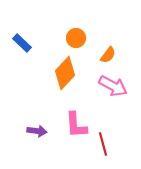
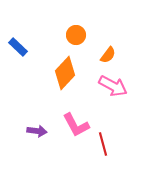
orange circle: moved 3 px up
blue rectangle: moved 4 px left, 4 px down
pink L-shape: rotated 24 degrees counterclockwise
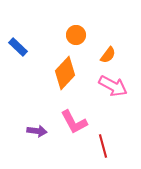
pink L-shape: moved 2 px left, 3 px up
red line: moved 2 px down
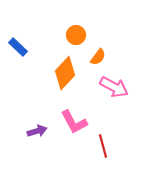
orange semicircle: moved 10 px left, 2 px down
pink arrow: moved 1 px right, 1 px down
purple arrow: rotated 24 degrees counterclockwise
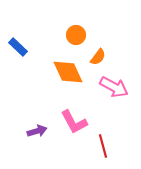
orange diamond: moved 3 px right, 1 px up; rotated 68 degrees counterclockwise
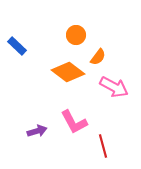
blue rectangle: moved 1 px left, 1 px up
orange diamond: rotated 28 degrees counterclockwise
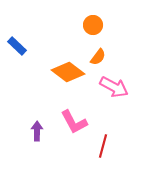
orange circle: moved 17 px right, 10 px up
purple arrow: rotated 72 degrees counterclockwise
red line: rotated 30 degrees clockwise
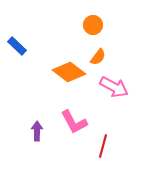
orange diamond: moved 1 px right
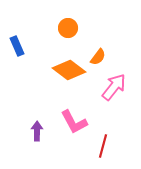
orange circle: moved 25 px left, 3 px down
blue rectangle: rotated 24 degrees clockwise
orange diamond: moved 2 px up
pink arrow: rotated 80 degrees counterclockwise
